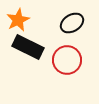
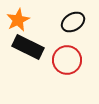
black ellipse: moved 1 px right, 1 px up
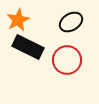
black ellipse: moved 2 px left
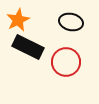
black ellipse: rotated 45 degrees clockwise
red circle: moved 1 px left, 2 px down
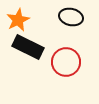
black ellipse: moved 5 px up
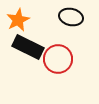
red circle: moved 8 px left, 3 px up
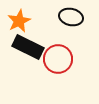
orange star: moved 1 px right, 1 px down
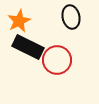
black ellipse: rotated 65 degrees clockwise
red circle: moved 1 px left, 1 px down
